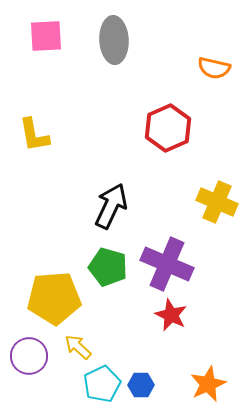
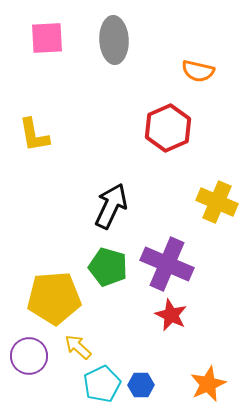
pink square: moved 1 px right, 2 px down
orange semicircle: moved 16 px left, 3 px down
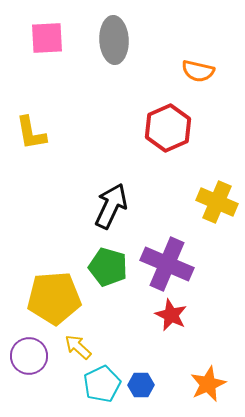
yellow L-shape: moved 3 px left, 2 px up
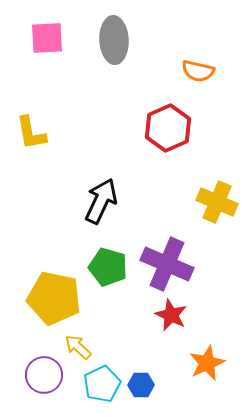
black arrow: moved 10 px left, 5 px up
yellow pentagon: rotated 16 degrees clockwise
purple circle: moved 15 px right, 19 px down
orange star: moved 1 px left, 21 px up
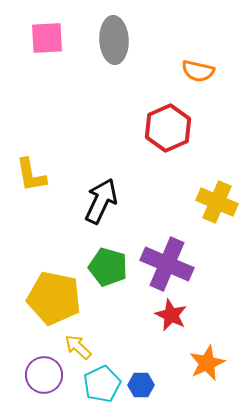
yellow L-shape: moved 42 px down
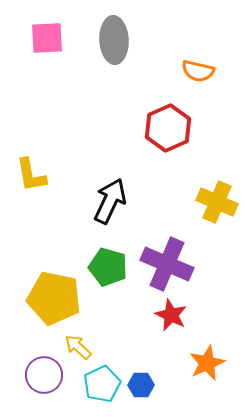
black arrow: moved 9 px right
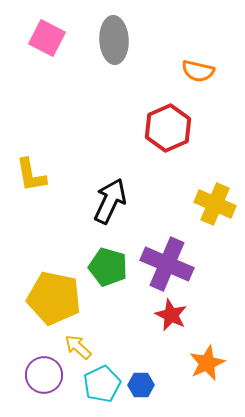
pink square: rotated 30 degrees clockwise
yellow cross: moved 2 px left, 2 px down
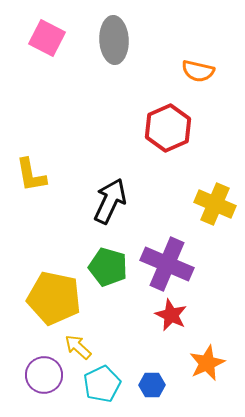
blue hexagon: moved 11 px right
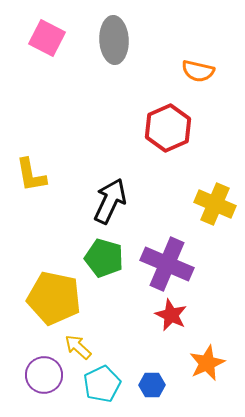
green pentagon: moved 4 px left, 9 px up
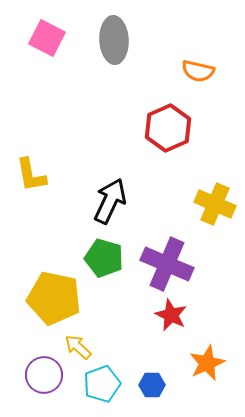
cyan pentagon: rotated 6 degrees clockwise
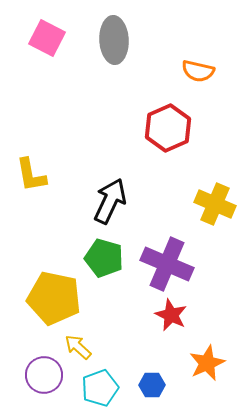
cyan pentagon: moved 2 px left, 4 px down
